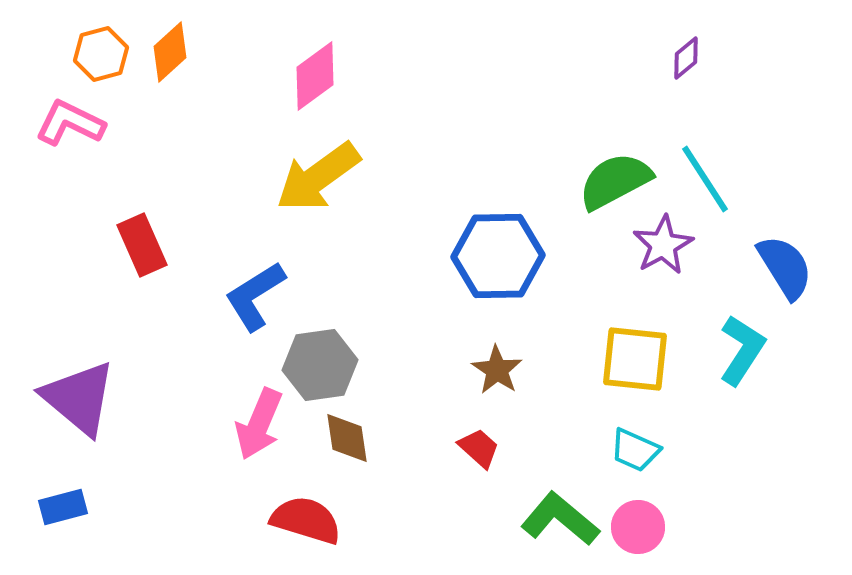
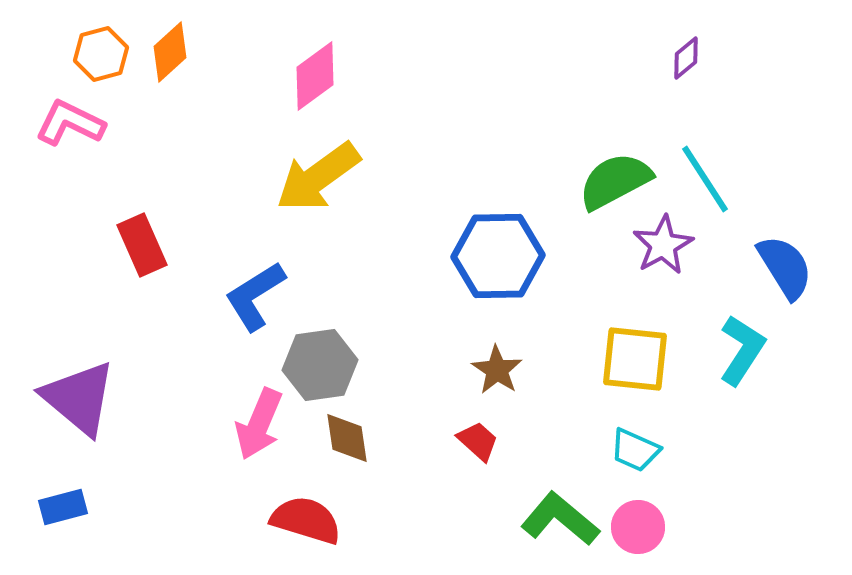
red trapezoid: moved 1 px left, 7 px up
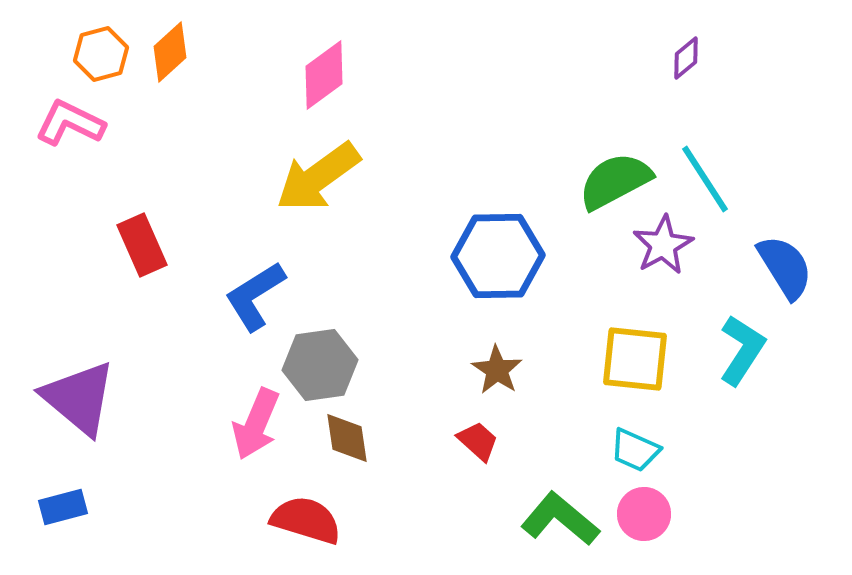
pink diamond: moved 9 px right, 1 px up
pink arrow: moved 3 px left
pink circle: moved 6 px right, 13 px up
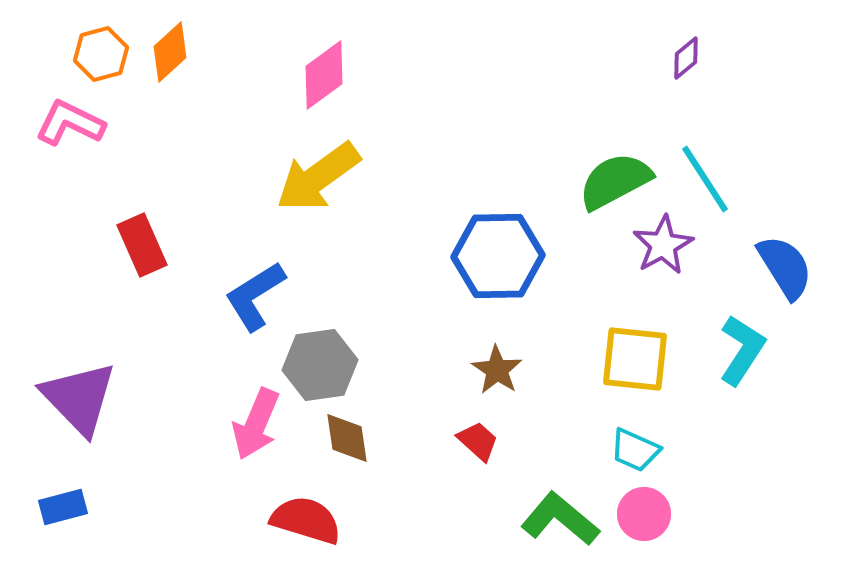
purple triangle: rotated 6 degrees clockwise
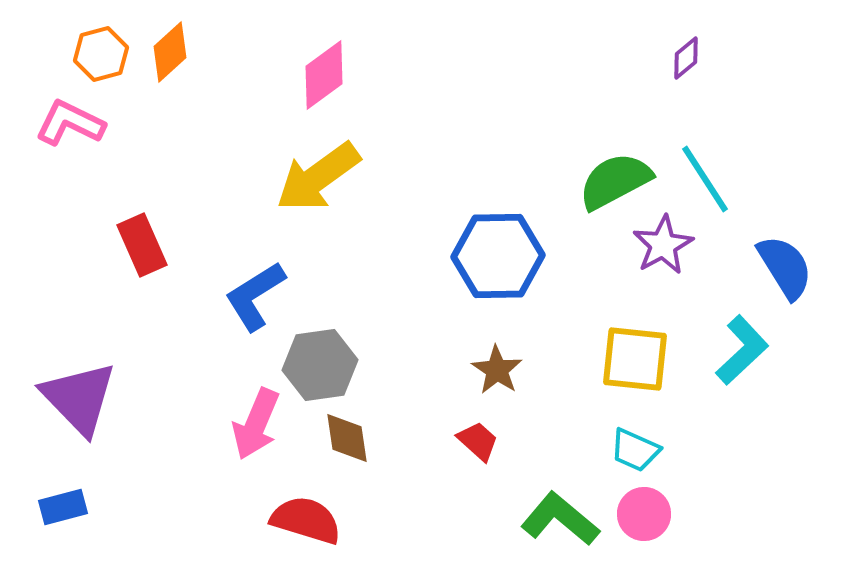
cyan L-shape: rotated 14 degrees clockwise
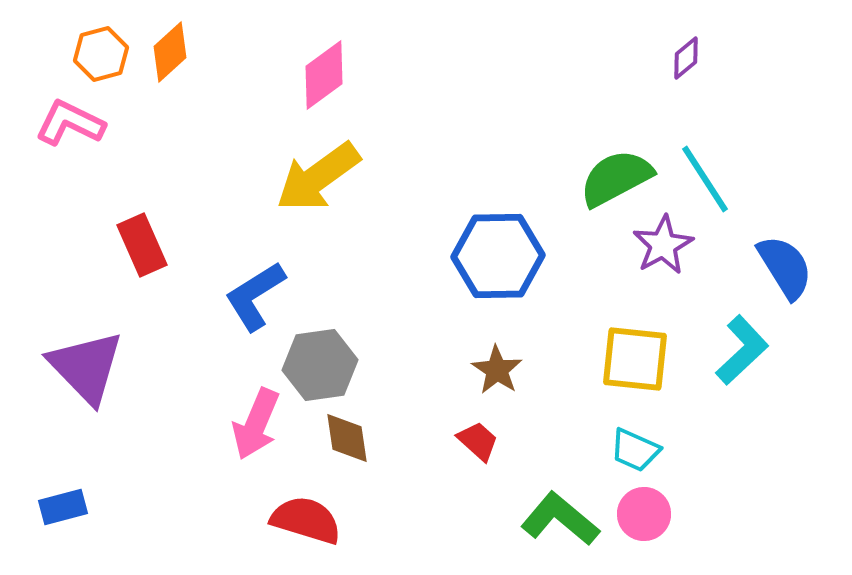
green semicircle: moved 1 px right, 3 px up
purple triangle: moved 7 px right, 31 px up
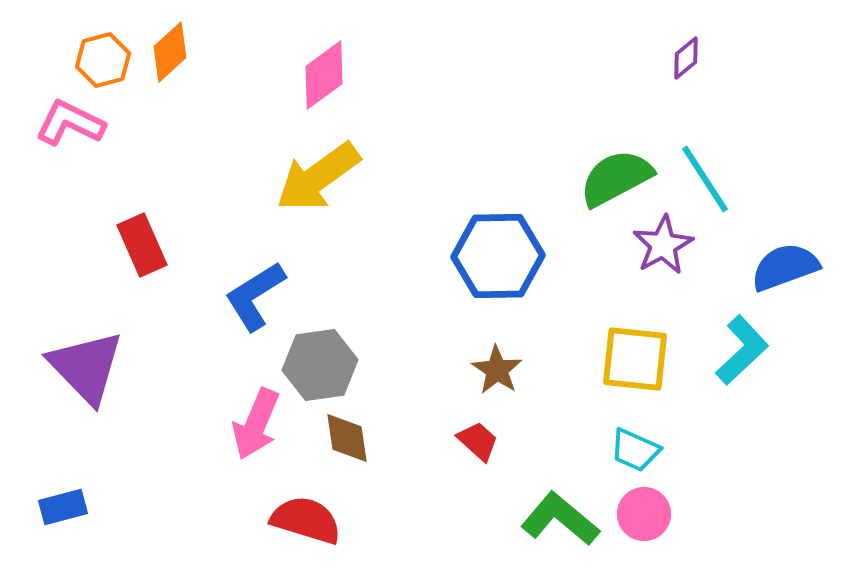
orange hexagon: moved 2 px right, 6 px down
blue semicircle: rotated 78 degrees counterclockwise
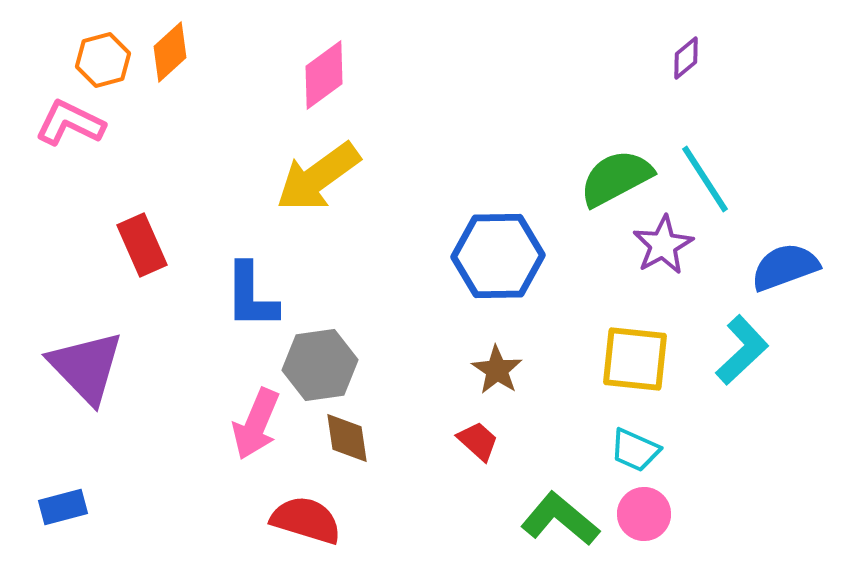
blue L-shape: moved 4 px left; rotated 58 degrees counterclockwise
